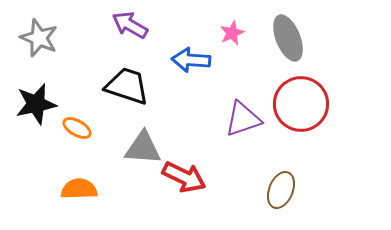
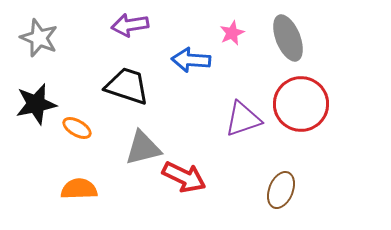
purple arrow: rotated 39 degrees counterclockwise
gray triangle: rotated 18 degrees counterclockwise
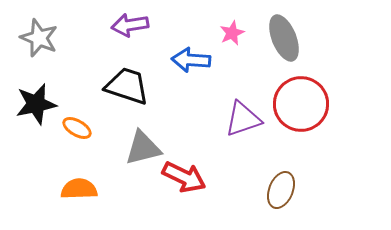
gray ellipse: moved 4 px left
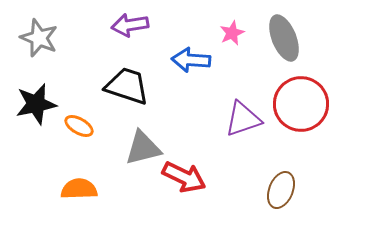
orange ellipse: moved 2 px right, 2 px up
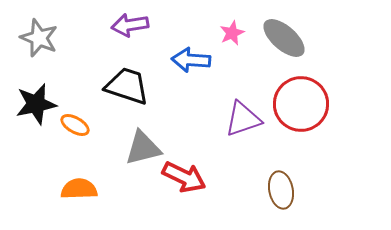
gray ellipse: rotated 27 degrees counterclockwise
orange ellipse: moved 4 px left, 1 px up
brown ellipse: rotated 33 degrees counterclockwise
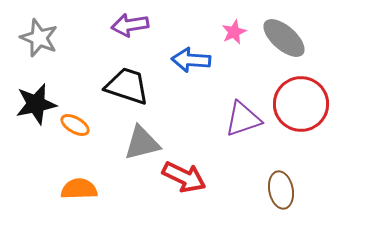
pink star: moved 2 px right, 1 px up
gray triangle: moved 1 px left, 5 px up
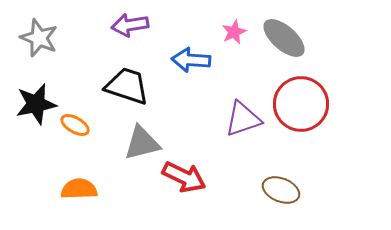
brown ellipse: rotated 57 degrees counterclockwise
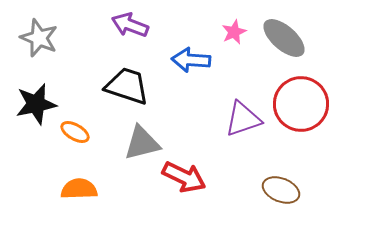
purple arrow: rotated 30 degrees clockwise
orange ellipse: moved 7 px down
